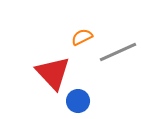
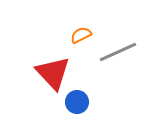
orange semicircle: moved 1 px left, 2 px up
blue circle: moved 1 px left, 1 px down
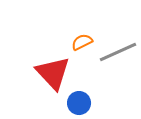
orange semicircle: moved 1 px right, 7 px down
blue circle: moved 2 px right, 1 px down
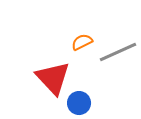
red triangle: moved 5 px down
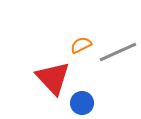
orange semicircle: moved 1 px left, 3 px down
blue circle: moved 3 px right
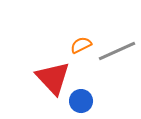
gray line: moved 1 px left, 1 px up
blue circle: moved 1 px left, 2 px up
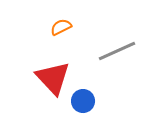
orange semicircle: moved 20 px left, 18 px up
blue circle: moved 2 px right
